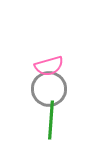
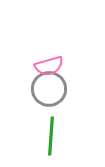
green line: moved 16 px down
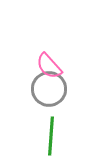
pink semicircle: rotated 64 degrees clockwise
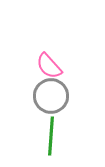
gray circle: moved 2 px right, 7 px down
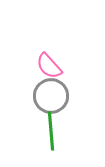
green line: moved 5 px up; rotated 9 degrees counterclockwise
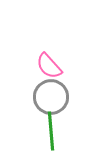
gray circle: moved 1 px down
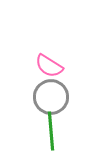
pink semicircle: rotated 16 degrees counterclockwise
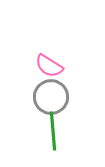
green line: moved 2 px right
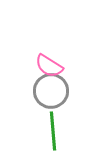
gray circle: moved 6 px up
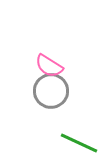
green line: moved 26 px right, 12 px down; rotated 60 degrees counterclockwise
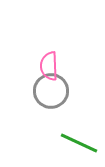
pink semicircle: rotated 56 degrees clockwise
